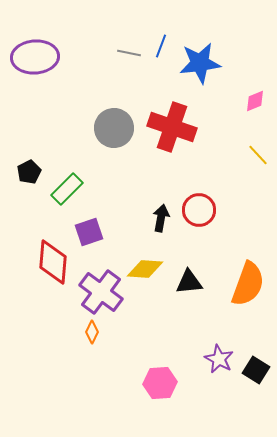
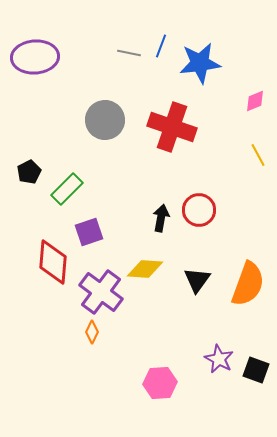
gray circle: moved 9 px left, 8 px up
yellow line: rotated 15 degrees clockwise
black triangle: moved 8 px right, 2 px up; rotated 48 degrees counterclockwise
black square: rotated 12 degrees counterclockwise
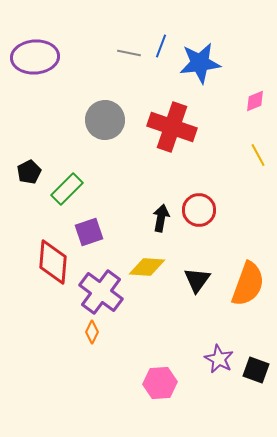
yellow diamond: moved 2 px right, 2 px up
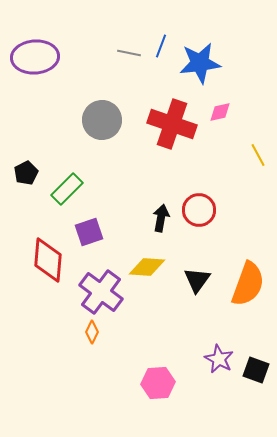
pink diamond: moved 35 px left, 11 px down; rotated 10 degrees clockwise
gray circle: moved 3 px left
red cross: moved 3 px up
black pentagon: moved 3 px left, 1 px down
red diamond: moved 5 px left, 2 px up
pink hexagon: moved 2 px left
